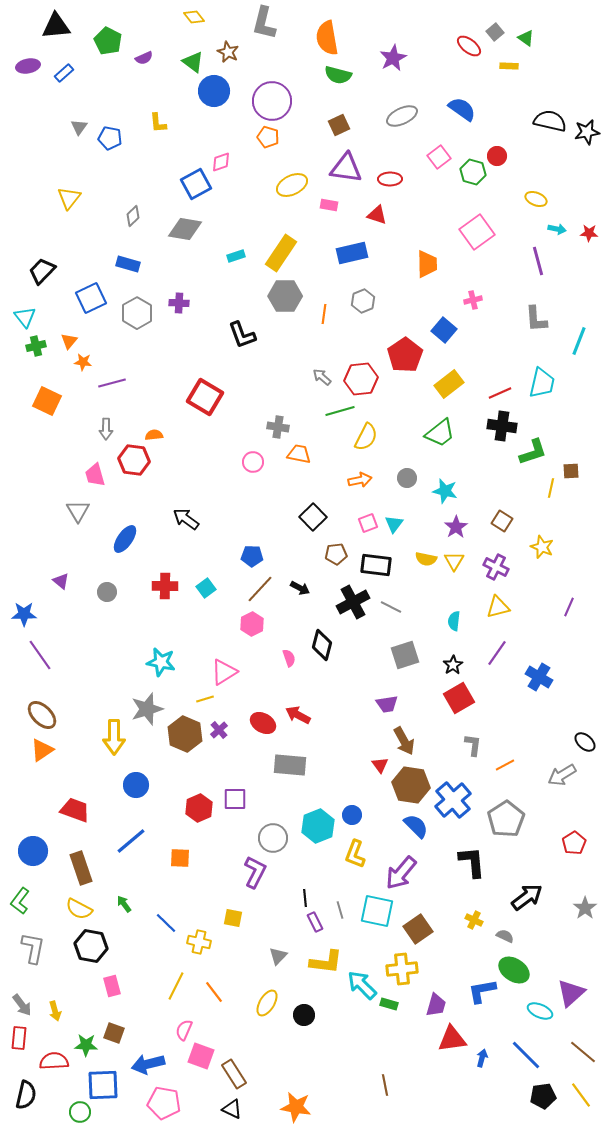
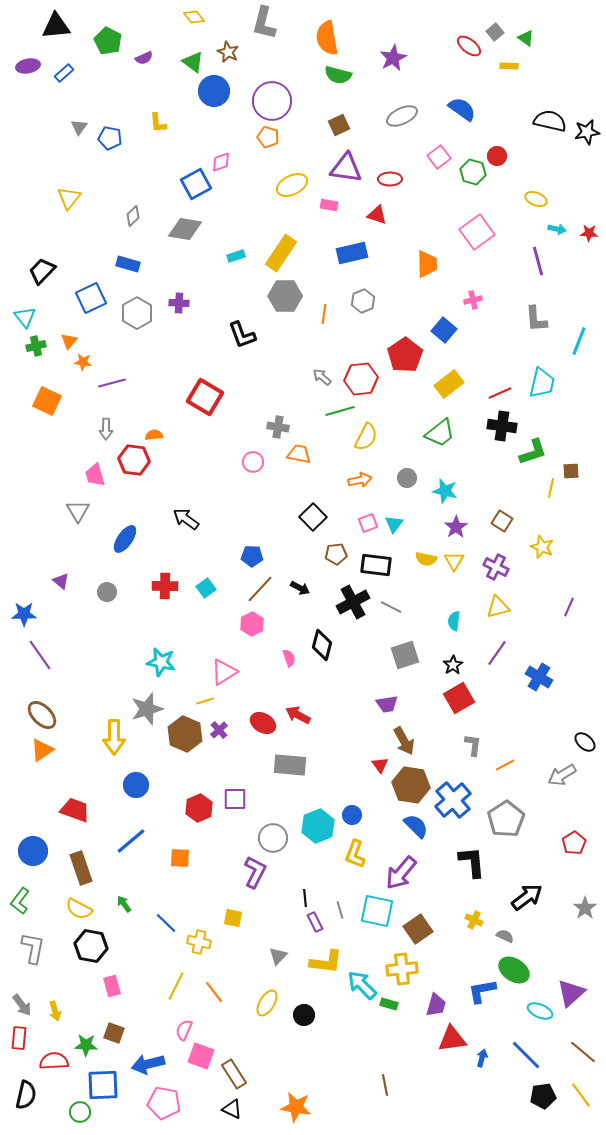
yellow line at (205, 699): moved 2 px down
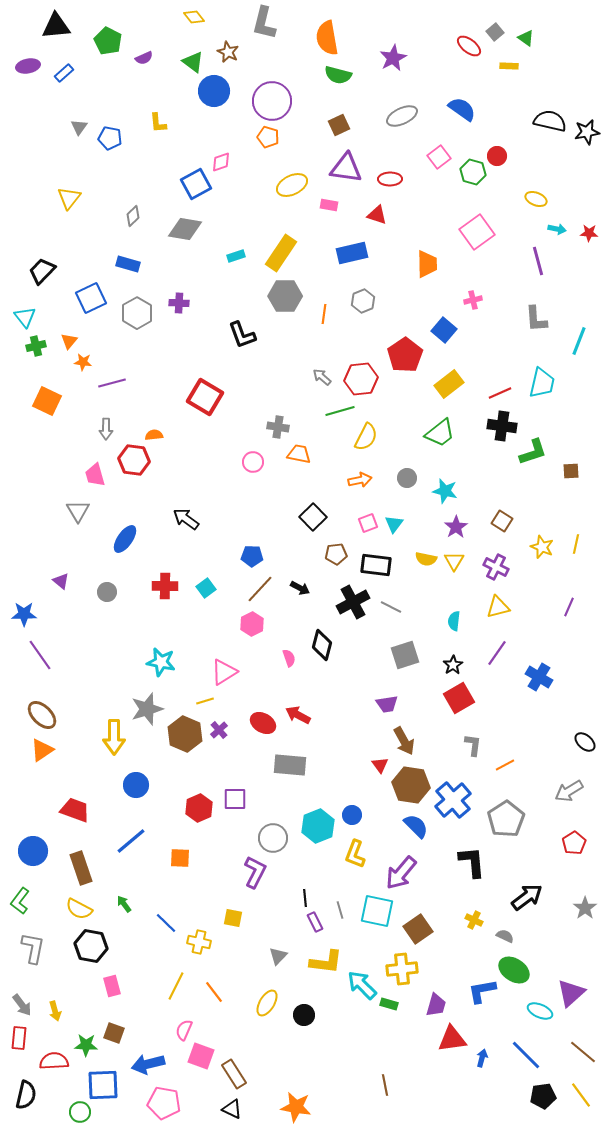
yellow line at (551, 488): moved 25 px right, 56 px down
gray arrow at (562, 775): moved 7 px right, 16 px down
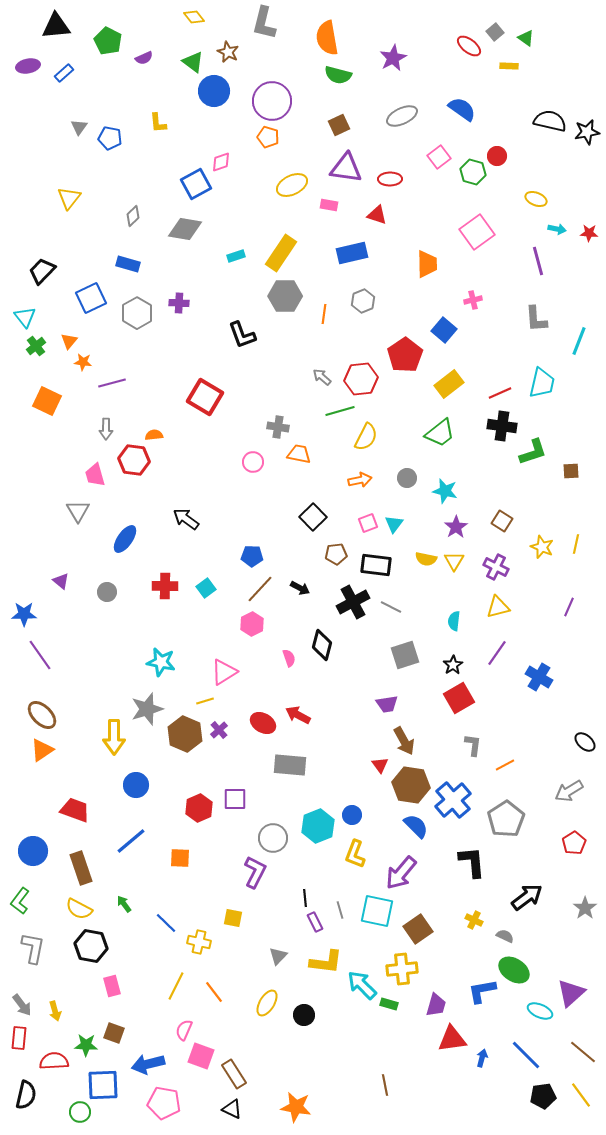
green cross at (36, 346): rotated 24 degrees counterclockwise
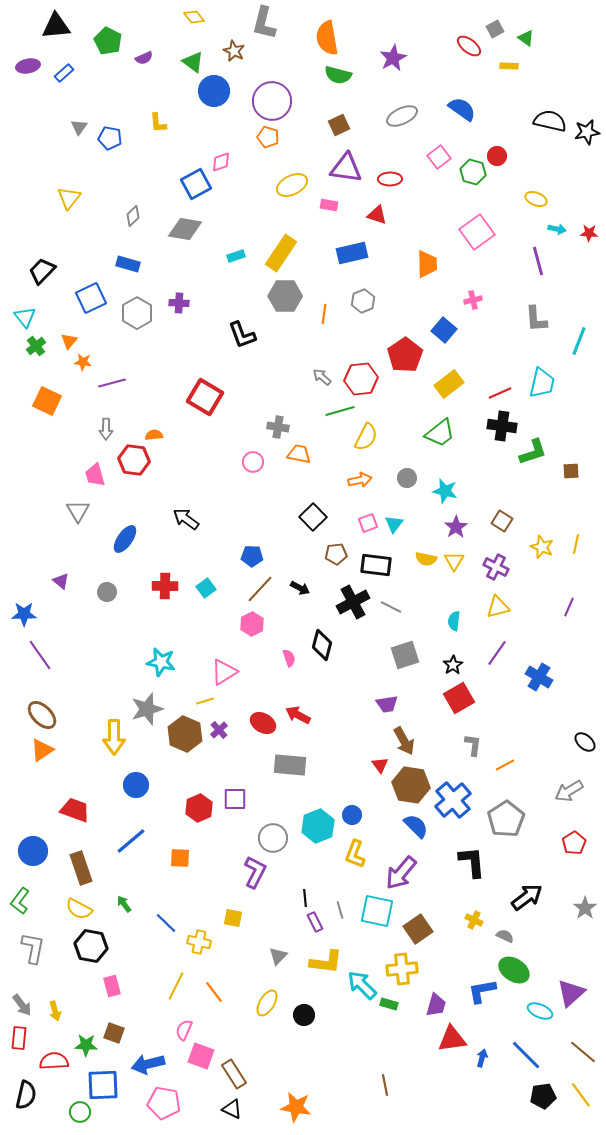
gray square at (495, 32): moved 3 px up; rotated 12 degrees clockwise
brown star at (228, 52): moved 6 px right, 1 px up
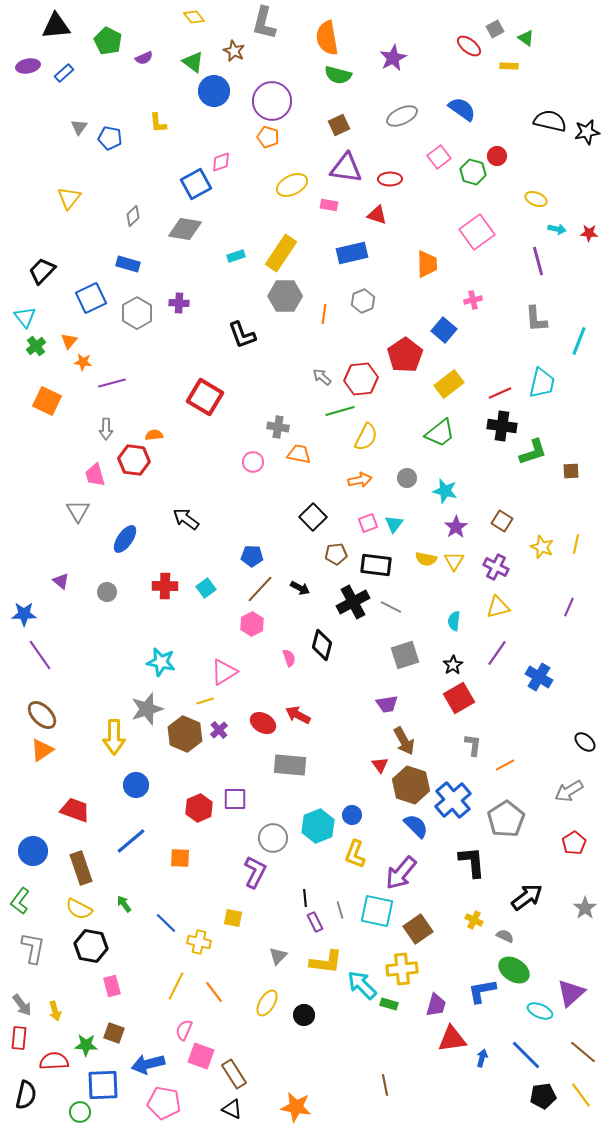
brown hexagon at (411, 785): rotated 9 degrees clockwise
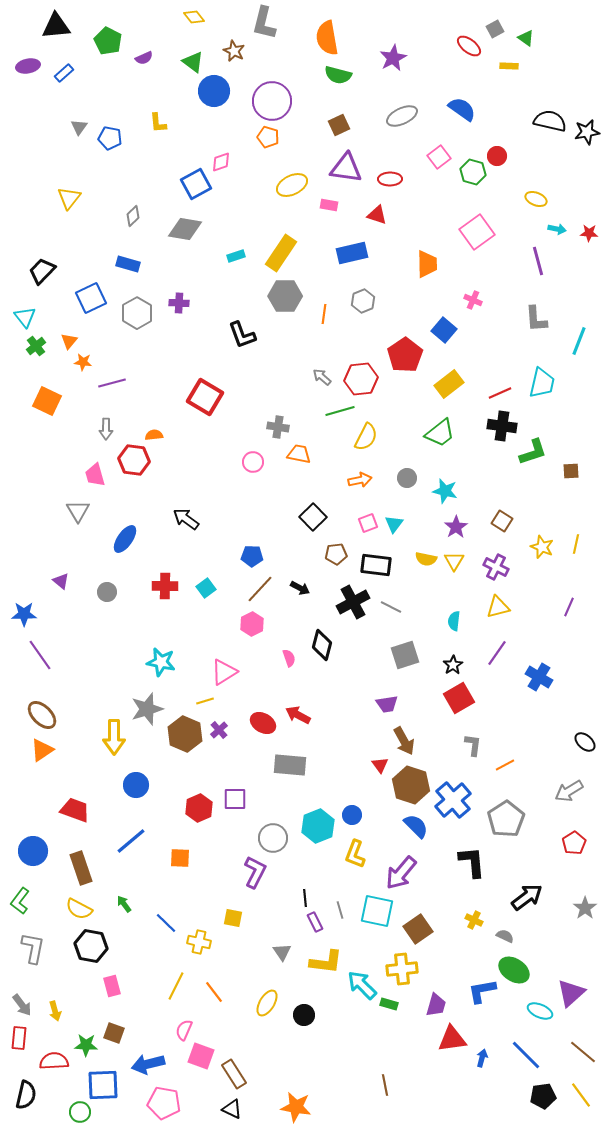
pink cross at (473, 300): rotated 36 degrees clockwise
gray triangle at (278, 956): moved 4 px right, 4 px up; rotated 18 degrees counterclockwise
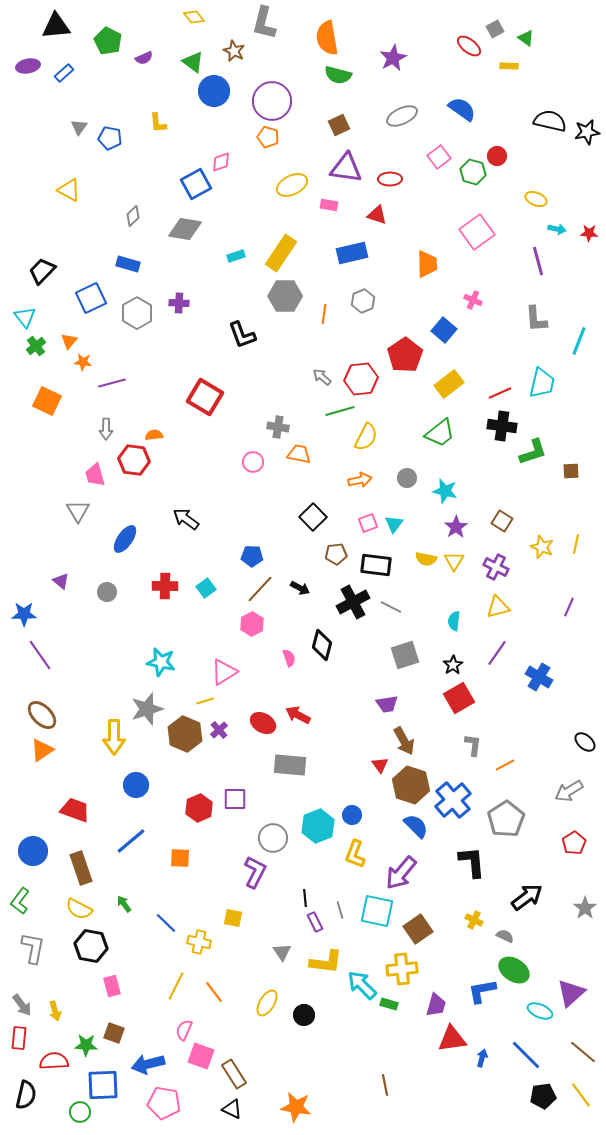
yellow triangle at (69, 198): moved 8 px up; rotated 40 degrees counterclockwise
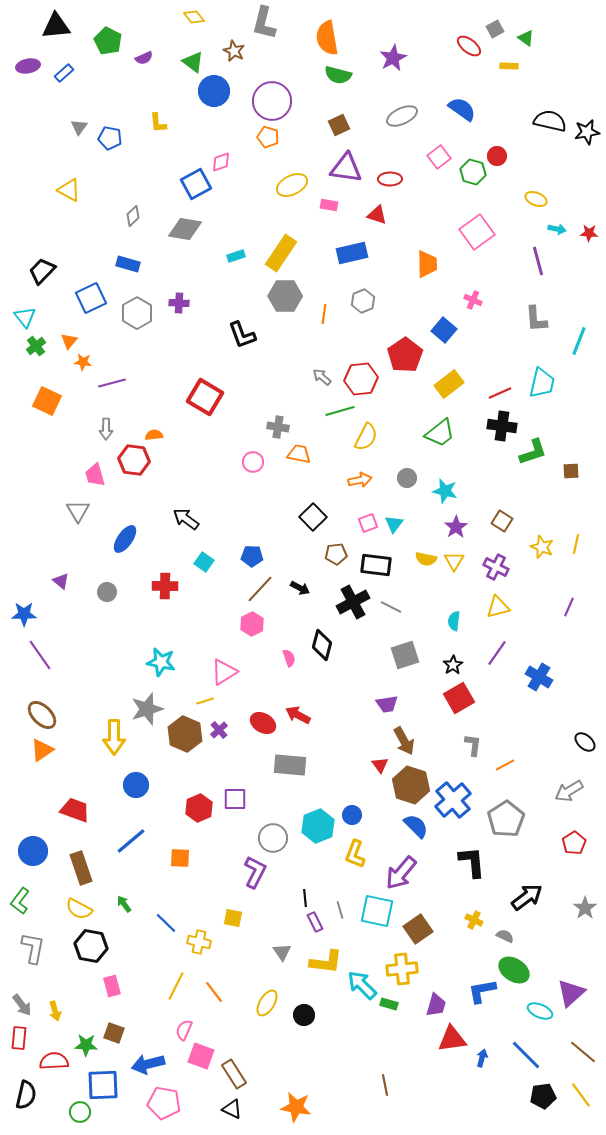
cyan square at (206, 588): moved 2 px left, 26 px up; rotated 18 degrees counterclockwise
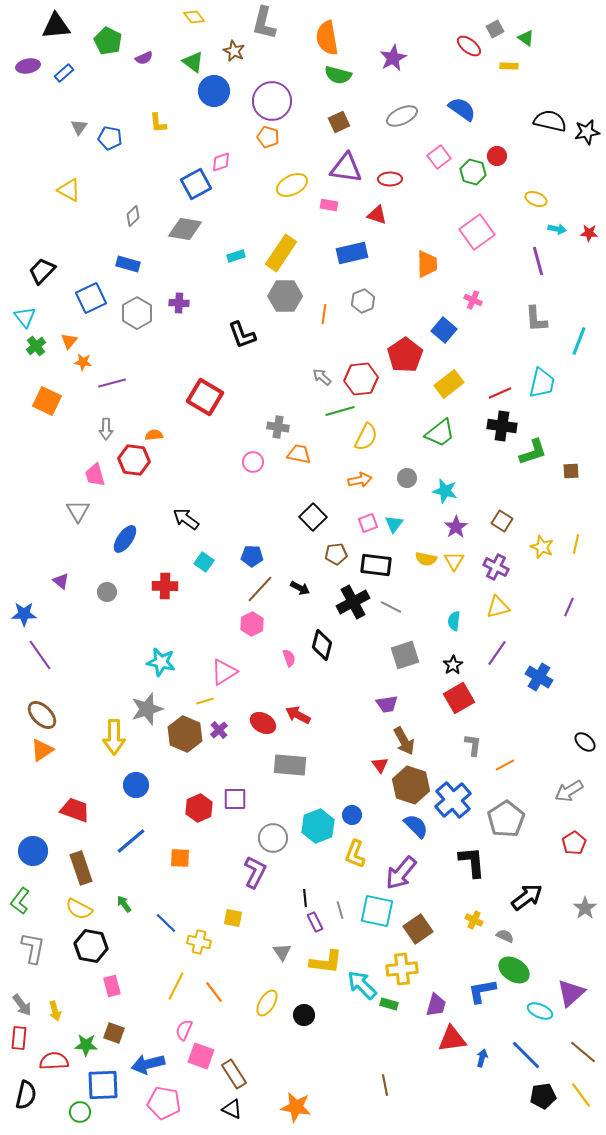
brown square at (339, 125): moved 3 px up
